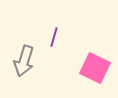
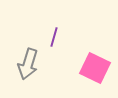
gray arrow: moved 4 px right, 3 px down
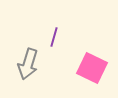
pink square: moved 3 px left
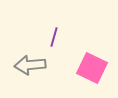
gray arrow: moved 2 px right, 1 px down; rotated 68 degrees clockwise
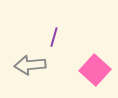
pink square: moved 3 px right, 2 px down; rotated 16 degrees clockwise
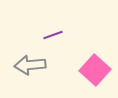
purple line: moved 1 px left, 2 px up; rotated 54 degrees clockwise
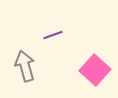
gray arrow: moved 5 px left, 1 px down; rotated 80 degrees clockwise
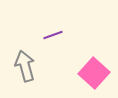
pink square: moved 1 px left, 3 px down
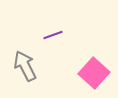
gray arrow: rotated 12 degrees counterclockwise
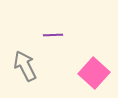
purple line: rotated 18 degrees clockwise
